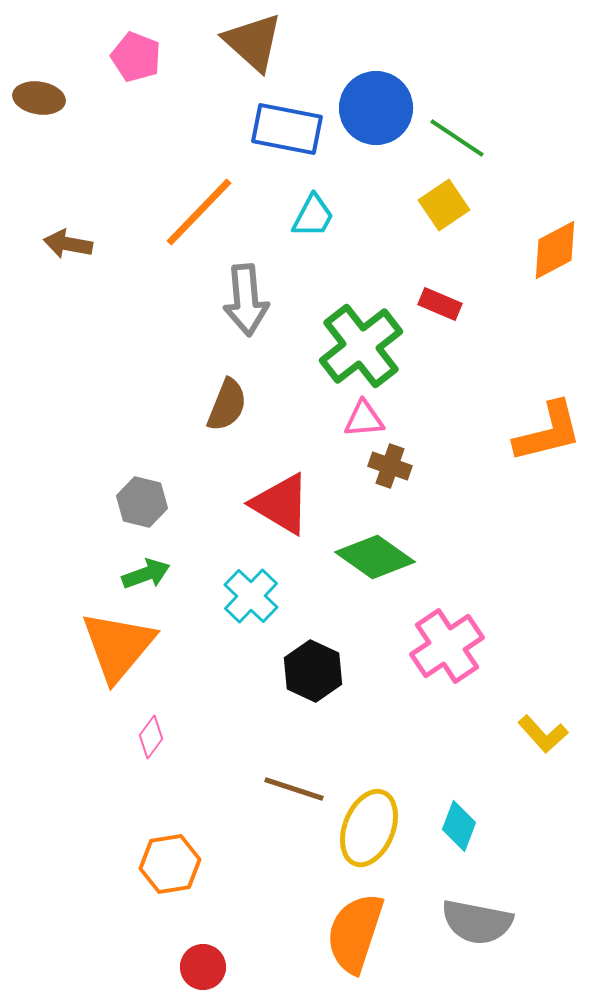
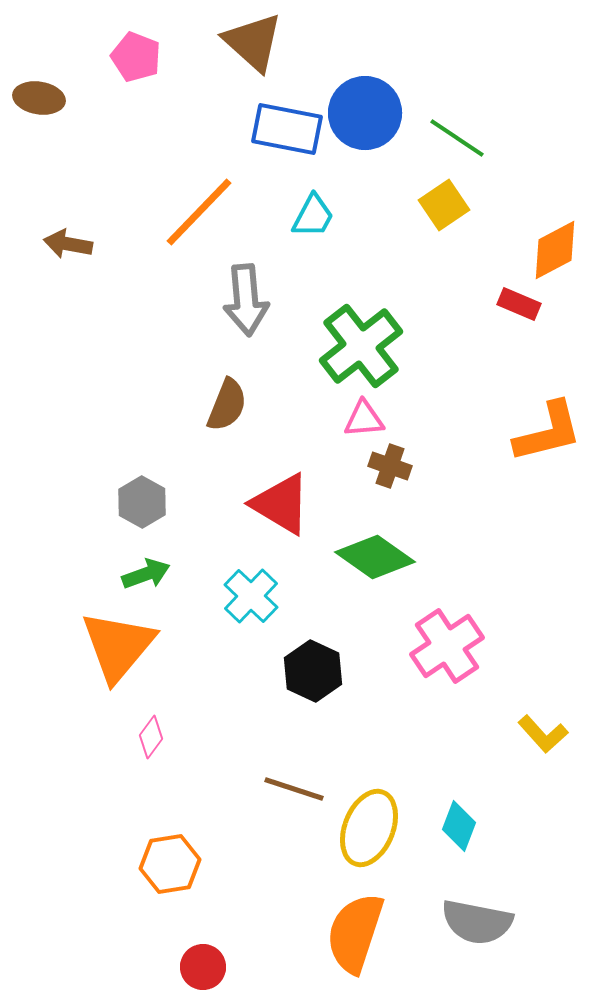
blue circle: moved 11 px left, 5 px down
red rectangle: moved 79 px right
gray hexagon: rotated 15 degrees clockwise
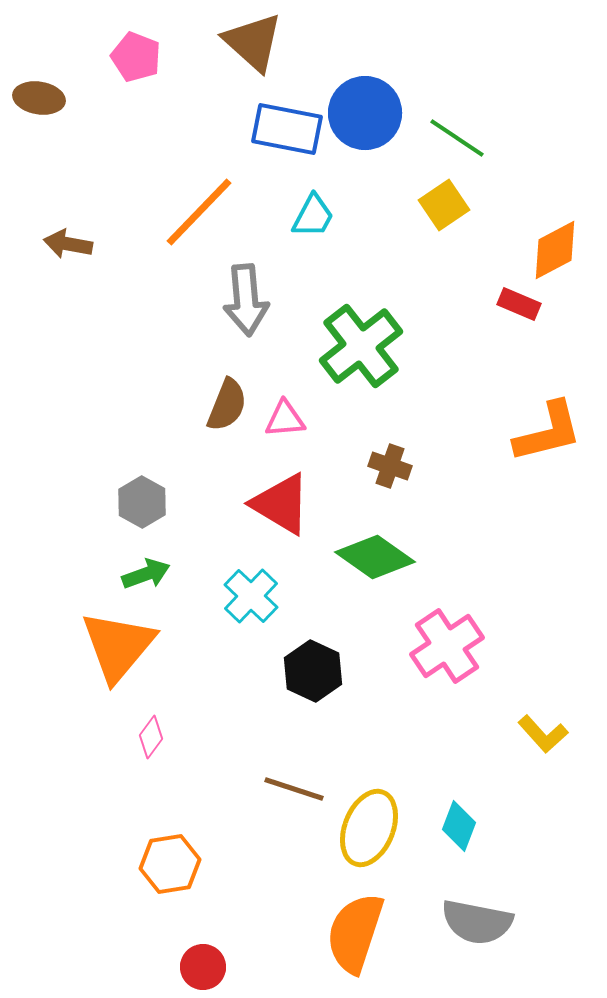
pink triangle: moved 79 px left
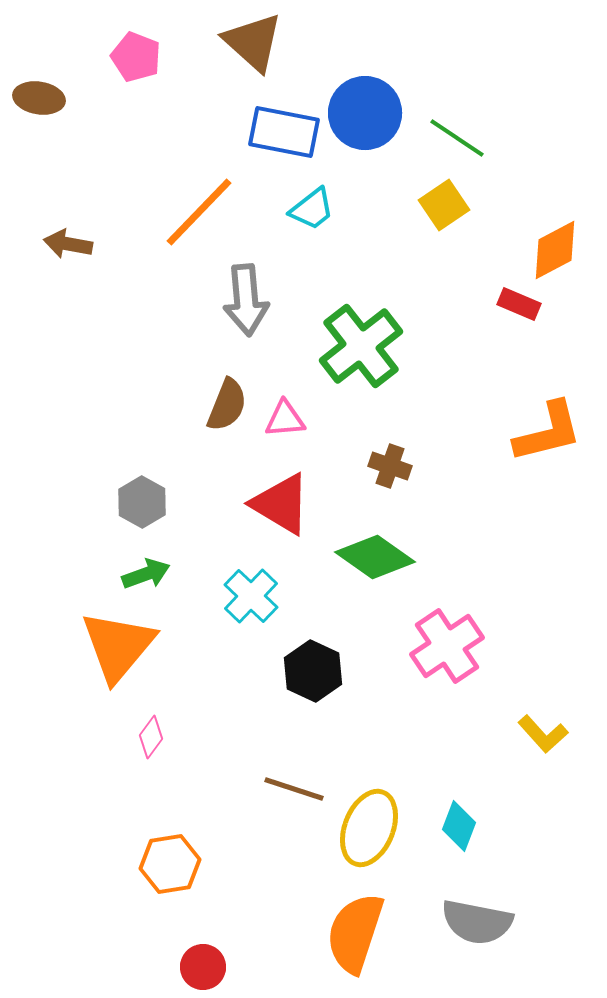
blue rectangle: moved 3 px left, 3 px down
cyan trapezoid: moved 1 px left, 7 px up; rotated 24 degrees clockwise
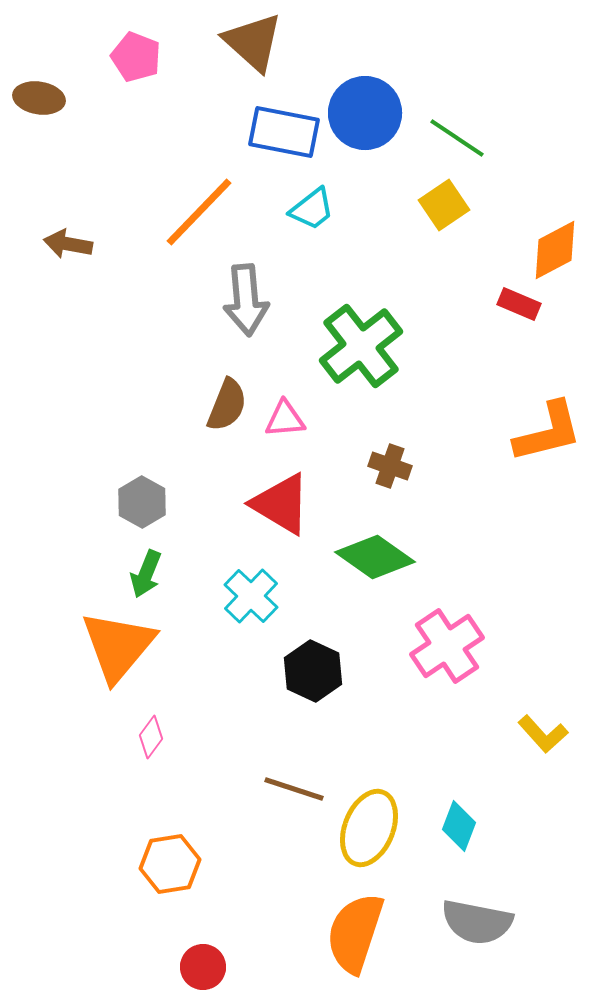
green arrow: rotated 132 degrees clockwise
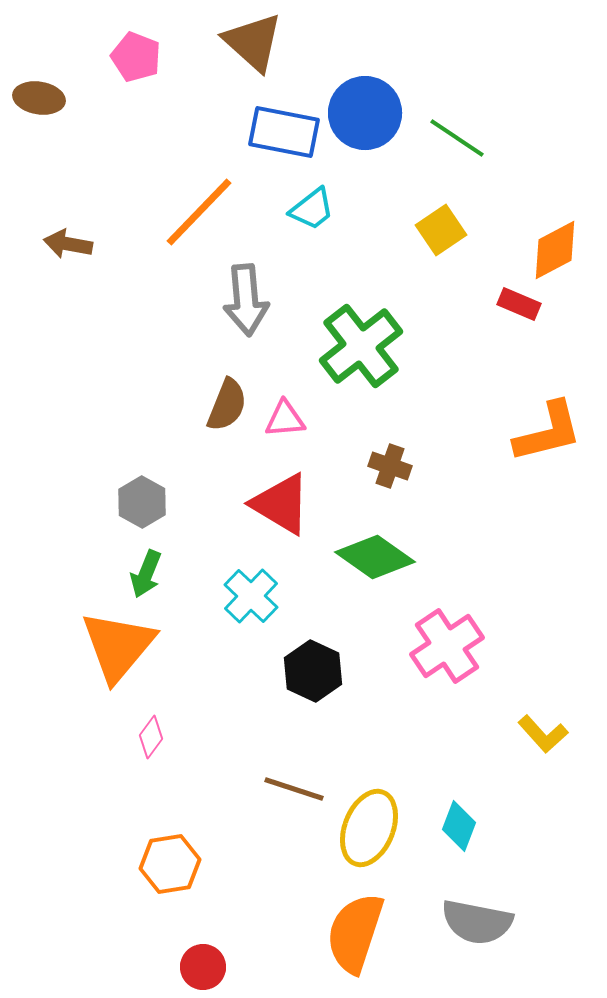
yellow square: moved 3 px left, 25 px down
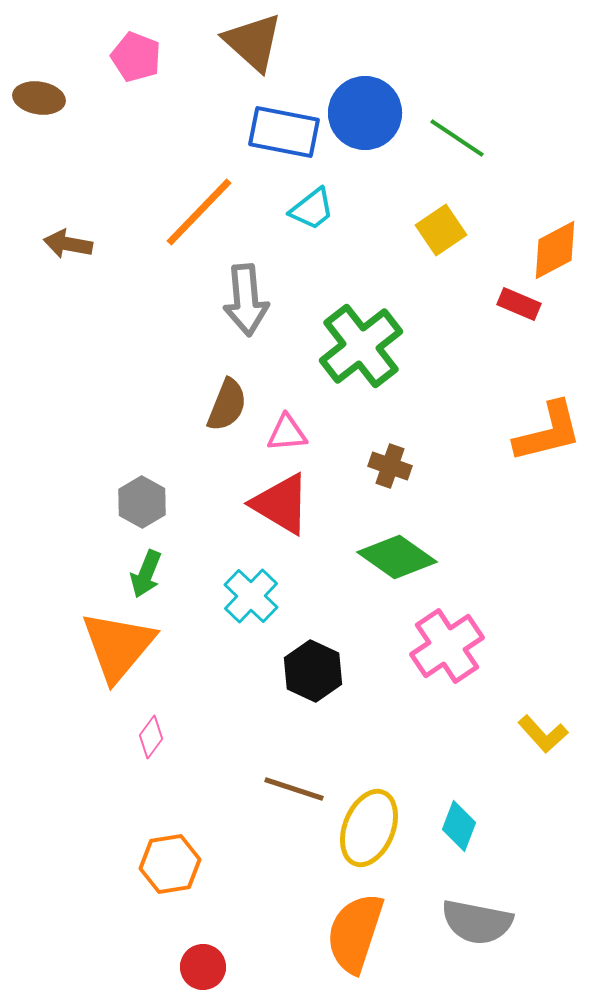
pink triangle: moved 2 px right, 14 px down
green diamond: moved 22 px right
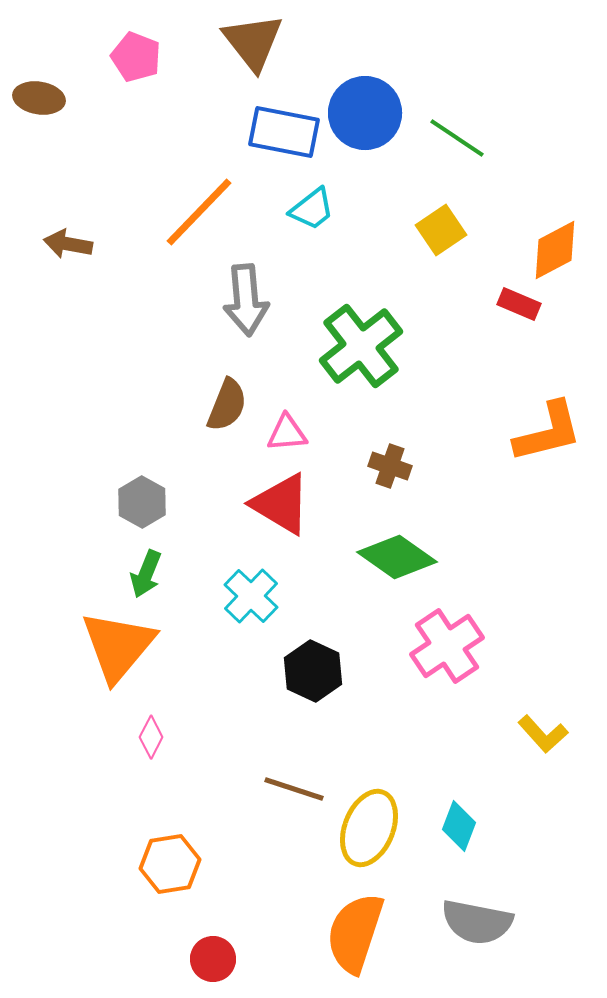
brown triangle: rotated 10 degrees clockwise
pink diamond: rotated 9 degrees counterclockwise
red circle: moved 10 px right, 8 px up
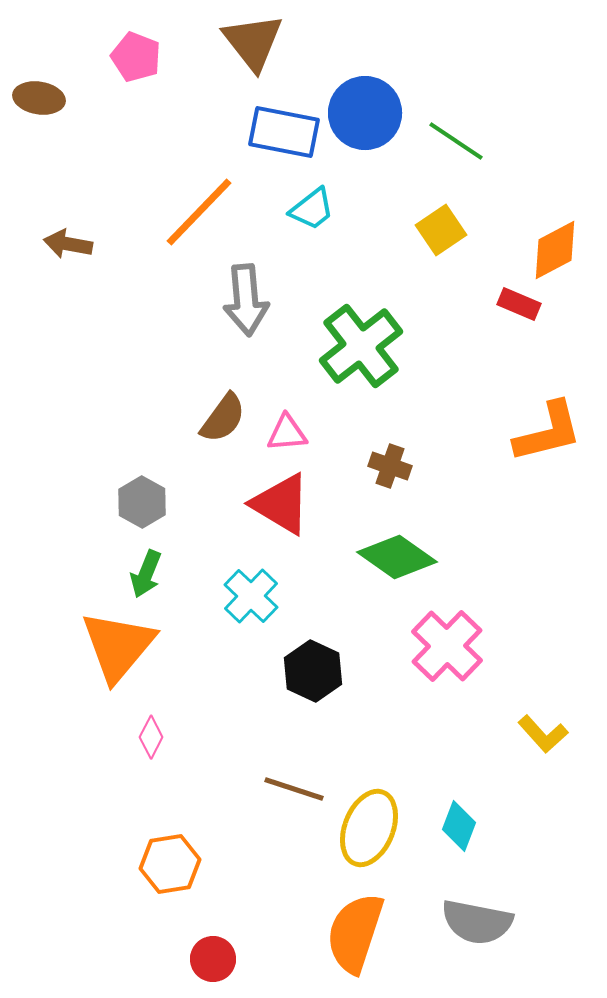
green line: moved 1 px left, 3 px down
brown semicircle: moved 4 px left, 13 px down; rotated 14 degrees clockwise
pink cross: rotated 12 degrees counterclockwise
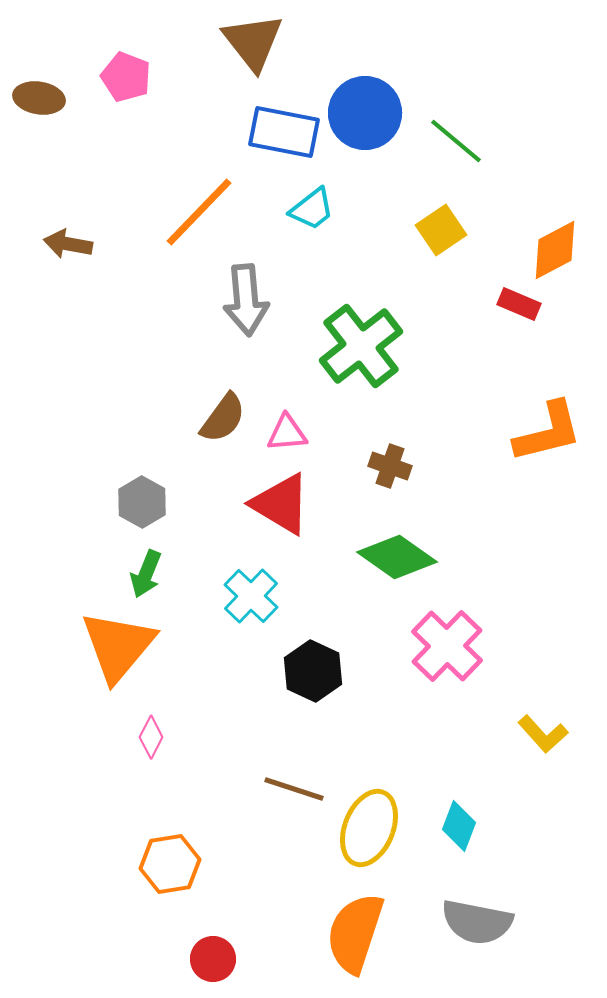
pink pentagon: moved 10 px left, 20 px down
green line: rotated 6 degrees clockwise
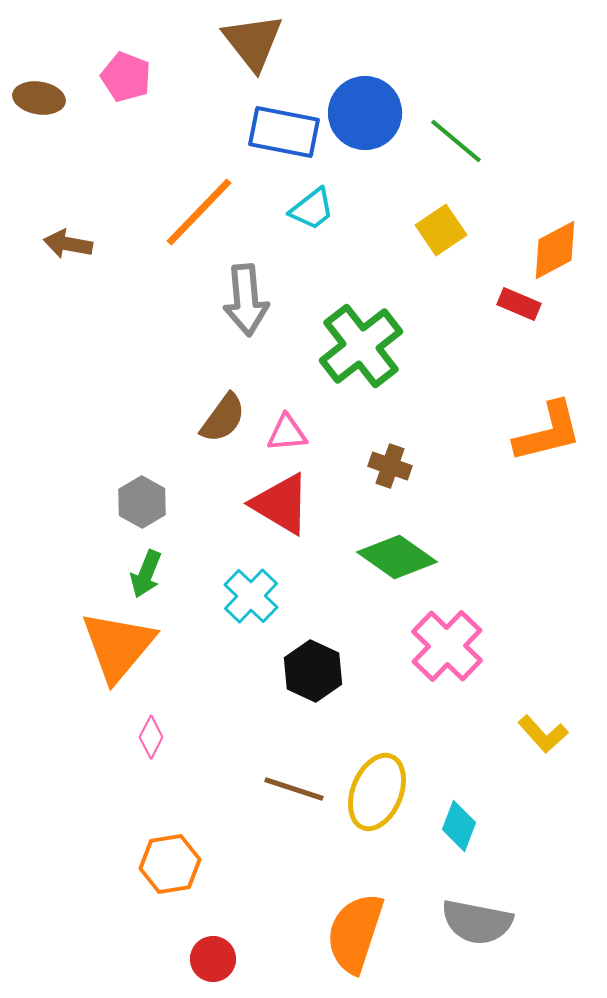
yellow ellipse: moved 8 px right, 36 px up
